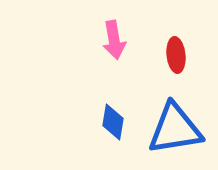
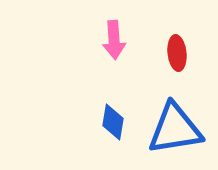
pink arrow: rotated 6 degrees clockwise
red ellipse: moved 1 px right, 2 px up
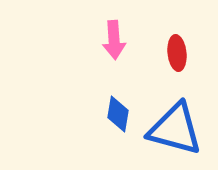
blue diamond: moved 5 px right, 8 px up
blue triangle: rotated 24 degrees clockwise
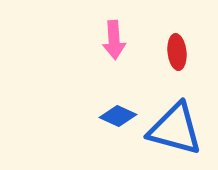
red ellipse: moved 1 px up
blue diamond: moved 2 px down; rotated 75 degrees counterclockwise
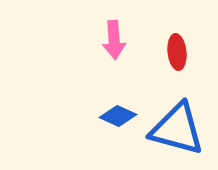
blue triangle: moved 2 px right
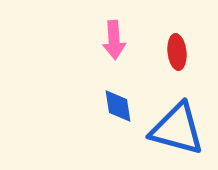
blue diamond: moved 10 px up; rotated 57 degrees clockwise
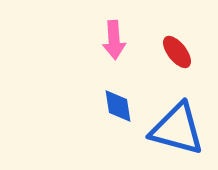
red ellipse: rotated 32 degrees counterclockwise
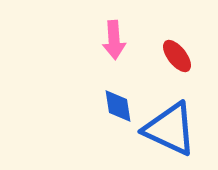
red ellipse: moved 4 px down
blue triangle: moved 7 px left; rotated 10 degrees clockwise
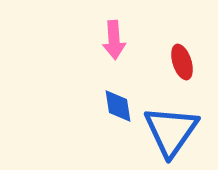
red ellipse: moved 5 px right, 6 px down; rotated 20 degrees clockwise
blue triangle: moved 1 px right, 2 px down; rotated 40 degrees clockwise
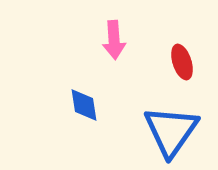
blue diamond: moved 34 px left, 1 px up
